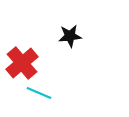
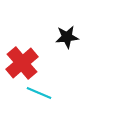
black star: moved 3 px left, 1 px down
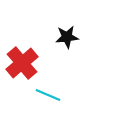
cyan line: moved 9 px right, 2 px down
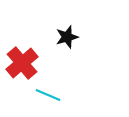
black star: rotated 10 degrees counterclockwise
